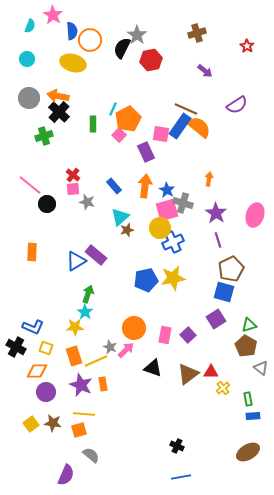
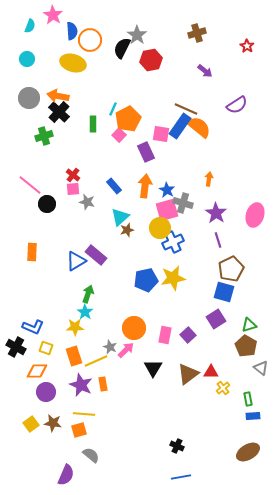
black triangle at (153, 368): rotated 42 degrees clockwise
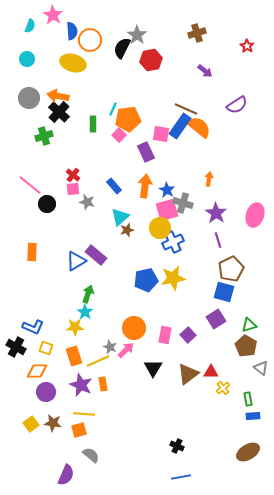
orange pentagon at (128, 119): rotated 20 degrees clockwise
yellow line at (96, 361): moved 2 px right
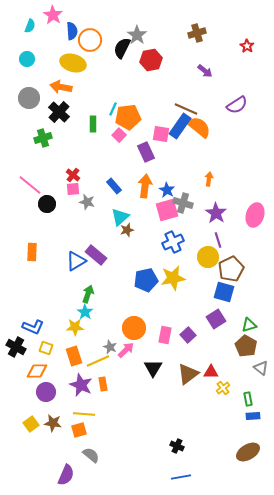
orange arrow at (58, 96): moved 3 px right, 9 px up
orange pentagon at (128, 119): moved 2 px up
green cross at (44, 136): moved 1 px left, 2 px down
yellow circle at (160, 228): moved 48 px right, 29 px down
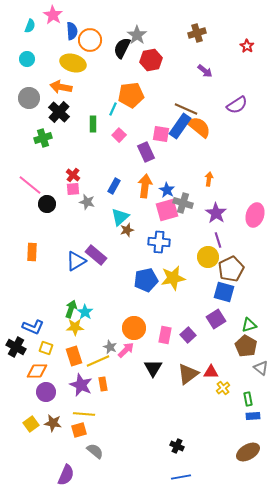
orange pentagon at (128, 117): moved 3 px right, 22 px up
blue rectangle at (114, 186): rotated 70 degrees clockwise
blue cross at (173, 242): moved 14 px left; rotated 30 degrees clockwise
green arrow at (88, 294): moved 17 px left, 15 px down
gray semicircle at (91, 455): moved 4 px right, 4 px up
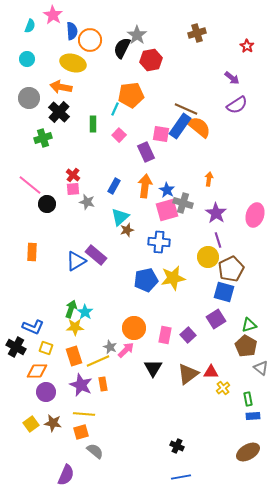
purple arrow at (205, 71): moved 27 px right, 7 px down
cyan line at (113, 109): moved 2 px right
orange square at (79, 430): moved 2 px right, 2 px down
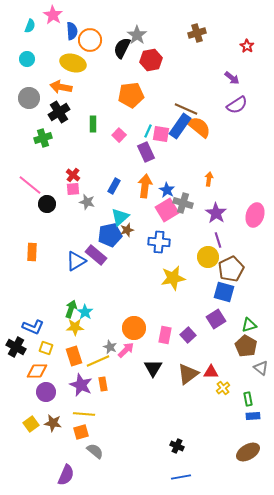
cyan line at (115, 109): moved 33 px right, 22 px down
black cross at (59, 112): rotated 15 degrees clockwise
pink square at (167, 210): rotated 15 degrees counterclockwise
blue pentagon at (146, 280): moved 36 px left, 45 px up
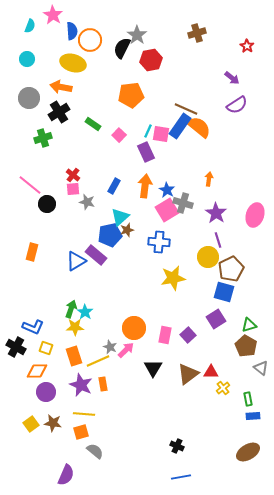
green rectangle at (93, 124): rotated 56 degrees counterclockwise
orange rectangle at (32, 252): rotated 12 degrees clockwise
